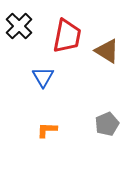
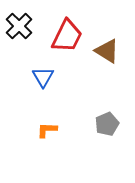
red trapezoid: rotated 15 degrees clockwise
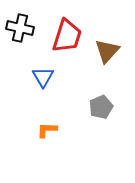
black cross: moved 1 px right, 2 px down; rotated 32 degrees counterclockwise
red trapezoid: rotated 9 degrees counterclockwise
brown triangle: rotated 40 degrees clockwise
gray pentagon: moved 6 px left, 17 px up
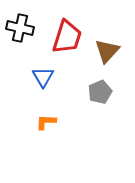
red trapezoid: moved 1 px down
gray pentagon: moved 1 px left, 15 px up
orange L-shape: moved 1 px left, 8 px up
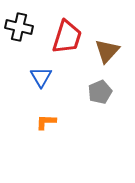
black cross: moved 1 px left, 1 px up
blue triangle: moved 2 px left
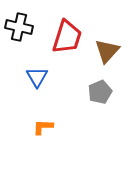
blue triangle: moved 4 px left
orange L-shape: moved 3 px left, 5 px down
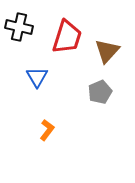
orange L-shape: moved 4 px right, 3 px down; rotated 125 degrees clockwise
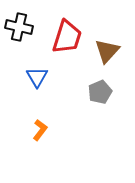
orange L-shape: moved 7 px left
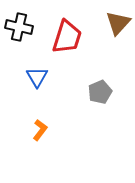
brown triangle: moved 11 px right, 28 px up
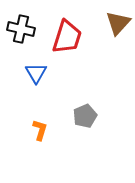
black cross: moved 2 px right, 2 px down
blue triangle: moved 1 px left, 4 px up
gray pentagon: moved 15 px left, 24 px down
orange L-shape: rotated 20 degrees counterclockwise
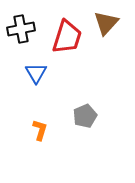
brown triangle: moved 12 px left
black cross: rotated 24 degrees counterclockwise
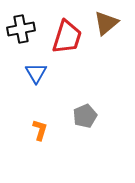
brown triangle: rotated 8 degrees clockwise
